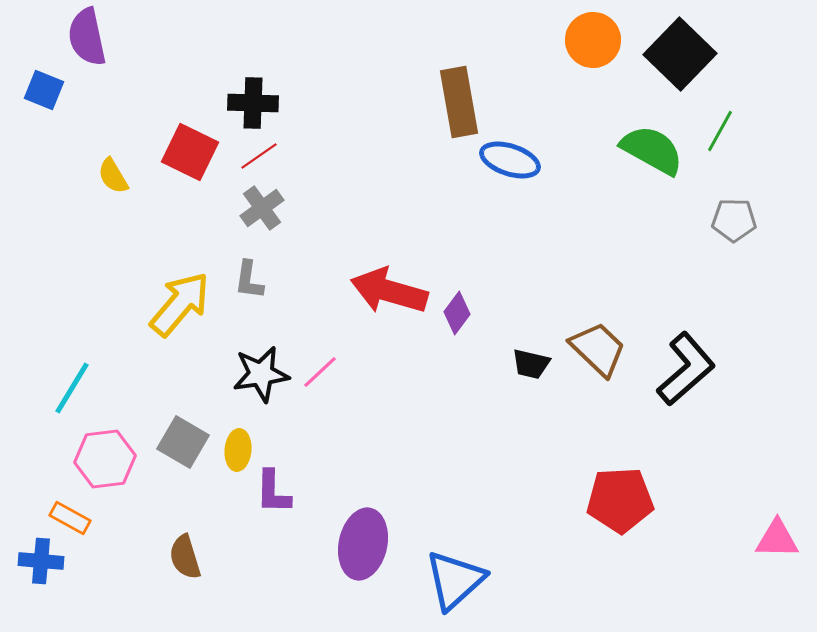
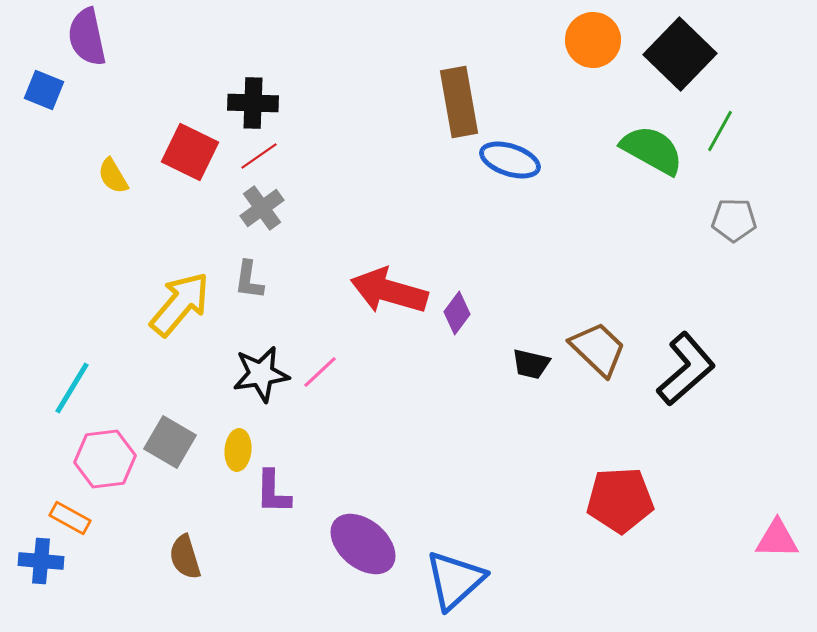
gray square: moved 13 px left
purple ellipse: rotated 62 degrees counterclockwise
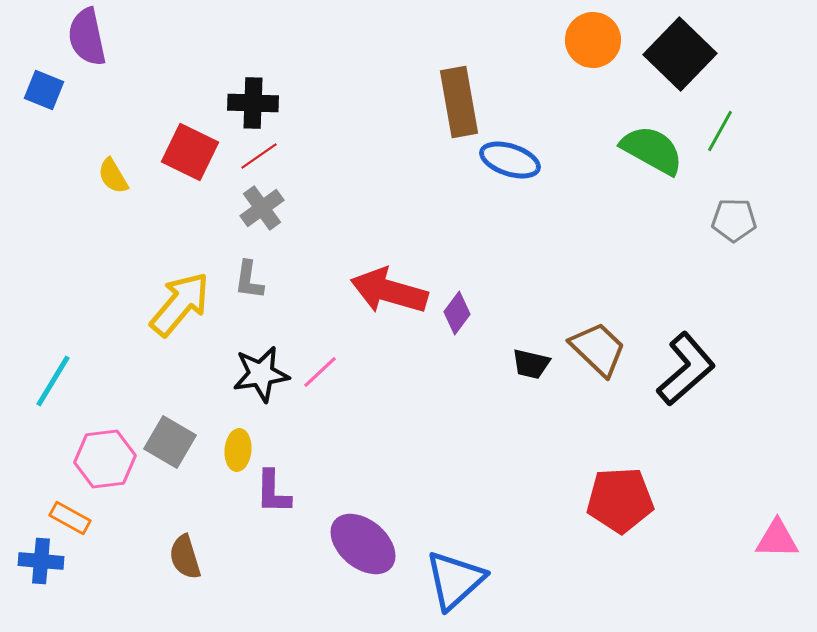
cyan line: moved 19 px left, 7 px up
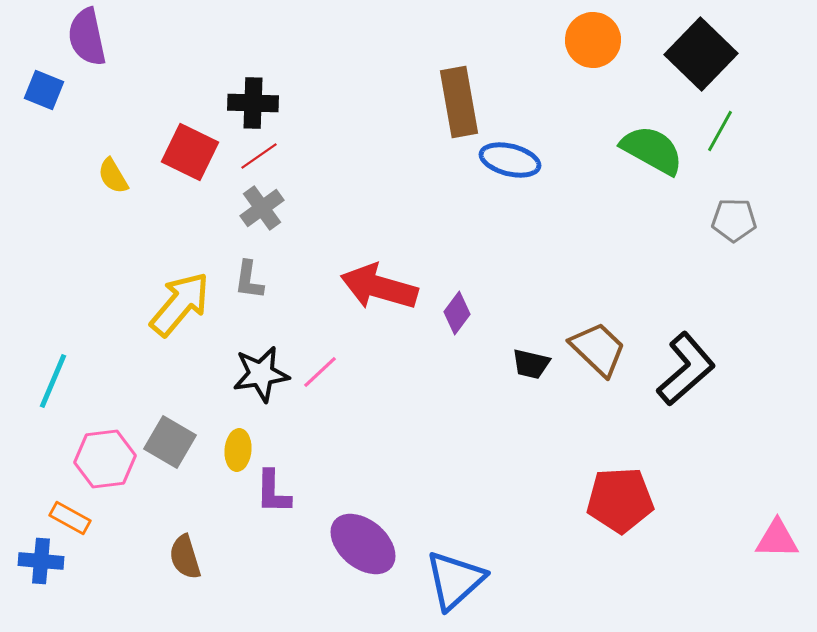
black square: moved 21 px right
blue ellipse: rotated 4 degrees counterclockwise
red arrow: moved 10 px left, 4 px up
cyan line: rotated 8 degrees counterclockwise
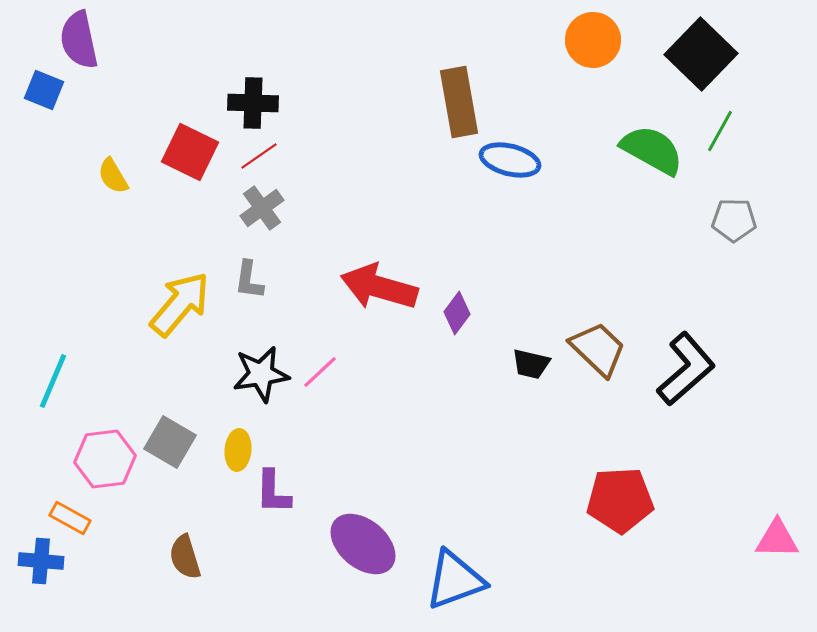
purple semicircle: moved 8 px left, 3 px down
blue triangle: rotated 22 degrees clockwise
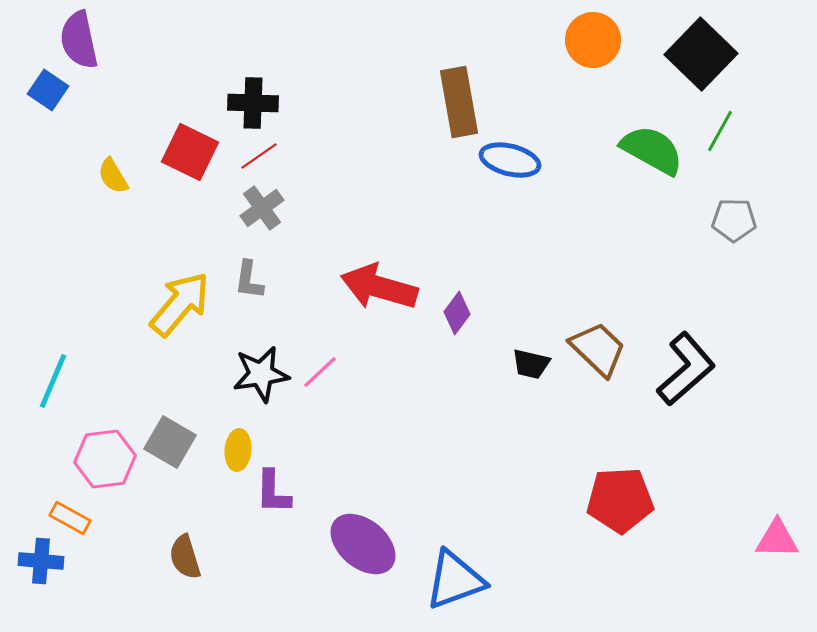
blue square: moved 4 px right; rotated 12 degrees clockwise
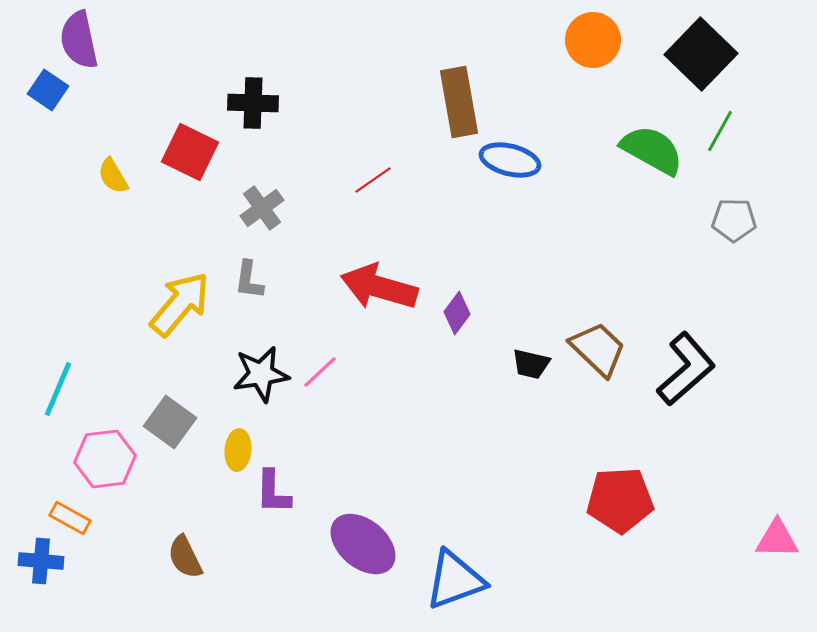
red line: moved 114 px right, 24 px down
cyan line: moved 5 px right, 8 px down
gray square: moved 20 px up; rotated 6 degrees clockwise
brown semicircle: rotated 9 degrees counterclockwise
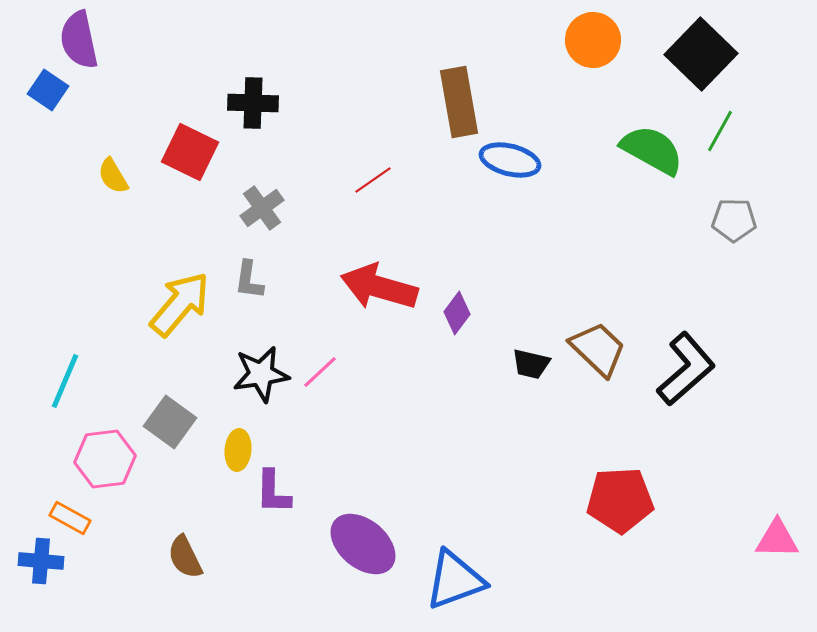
cyan line: moved 7 px right, 8 px up
